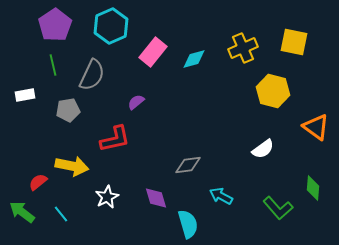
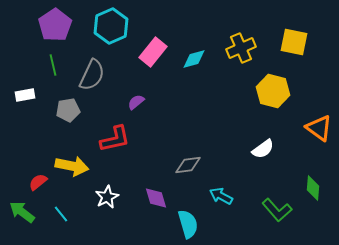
yellow cross: moved 2 px left
orange triangle: moved 3 px right, 1 px down
green L-shape: moved 1 px left, 2 px down
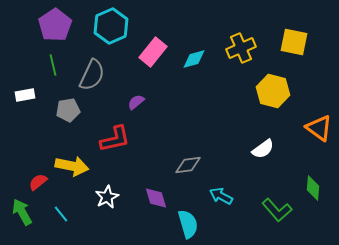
green arrow: rotated 24 degrees clockwise
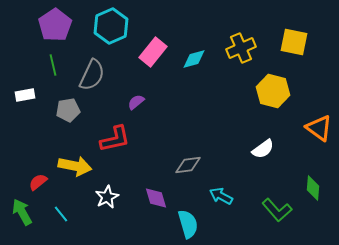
yellow arrow: moved 3 px right
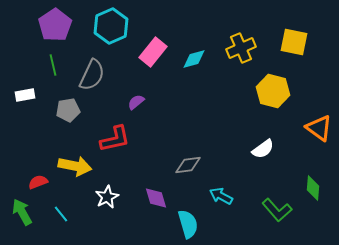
red semicircle: rotated 18 degrees clockwise
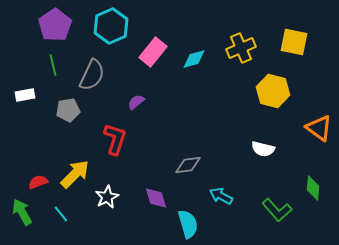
red L-shape: rotated 60 degrees counterclockwise
white semicircle: rotated 50 degrees clockwise
yellow arrow: moved 8 px down; rotated 56 degrees counterclockwise
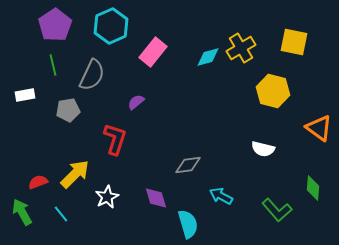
yellow cross: rotated 8 degrees counterclockwise
cyan diamond: moved 14 px right, 2 px up
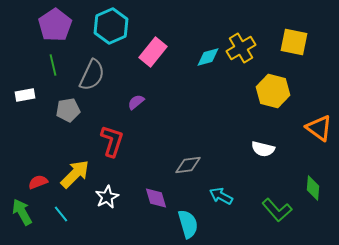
red L-shape: moved 3 px left, 2 px down
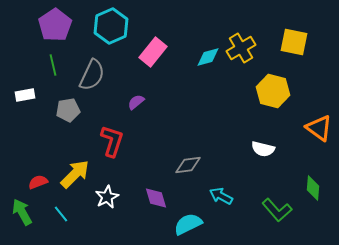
cyan semicircle: rotated 100 degrees counterclockwise
